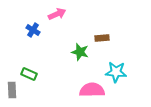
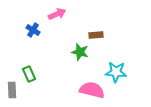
brown rectangle: moved 6 px left, 3 px up
green rectangle: rotated 42 degrees clockwise
pink semicircle: rotated 15 degrees clockwise
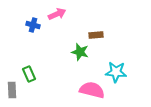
blue cross: moved 5 px up; rotated 16 degrees counterclockwise
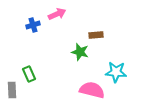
blue cross: rotated 32 degrees counterclockwise
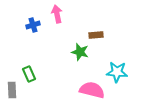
pink arrow: rotated 78 degrees counterclockwise
cyan star: moved 1 px right
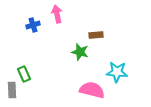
green rectangle: moved 5 px left
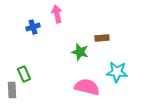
blue cross: moved 2 px down
brown rectangle: moved 6 px right, 3 px down
pink semicircle: moved 5 px left, 3 px up
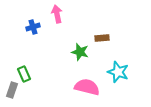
cyan star: moved 1 px right; rotated 15 degrees clockwise
gray rectangle: rotated 21 degrees clockwise
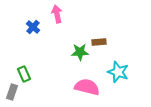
blue cross: rotated 32 degrees counterclockwise
brown rectangle: moved 3 px left, 4 px down
green star: rotated 18 degrees counterclockwise
gray rectangle: moved 2 px down
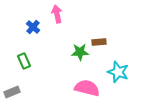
green rectangle: moved 13 px up
pink semicircle: moved 1 px down
gray rectangle: rotated 49 degrees clockwise
